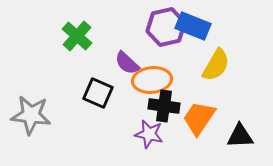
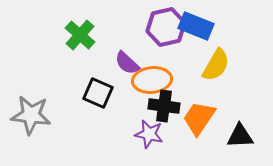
blue rectangle: moved 3 px right
green cross: moved 3 px right, 1 px up
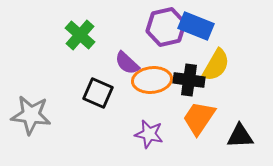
black cross: moved 25 px right, 26 px up
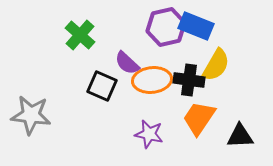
black square: moved 4 px right, 7 px up
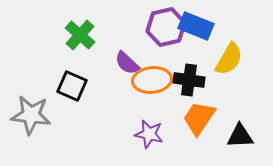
yellow semicircle: moved 13 px right, 6 px up
black square: moved 30 px left
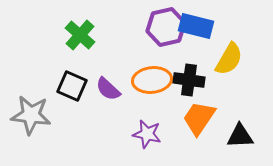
blue rectangle: rotated 8 degrees counterclockwise
purple semicircle: moved 19 px left, 26 px down
purple star: moved 2 px left
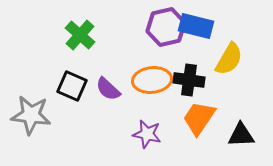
black triangle: moved 1 px right, 1 px up
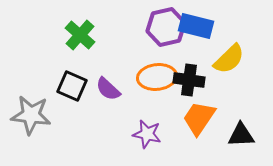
yellow semicircle: rotated 16 degrees clockwise
orange ellipse: moved 5 px right, 3 px up
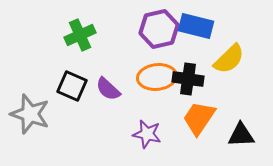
purple hexagon: moved 7 px left, 2 px down
green cross: rotated 24 degrees clockwise
black cross: moved 1 px left, 1 px up
gray star: moved 1 px left, 1 px up; rotated 12 degrees clockwise
